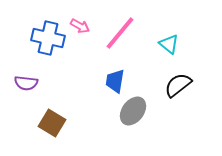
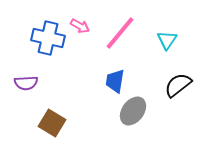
cyan triangle: moved 2 px left, 4 px up; rotated 25 degrees clockwise
purple semicircle: rotated 10 degrees counterclockwise
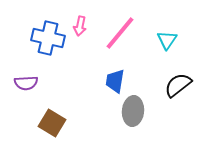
pink arrow: rotated 72 degrees clockwise
gray ellipse: rotated 32 degrees counterclockwise
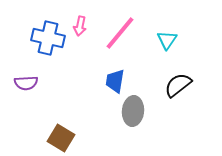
brown square: moved 9 px right, 15 px down
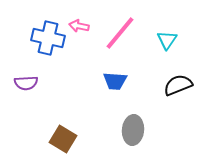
pink arrow: moved 1 px left; rotated 90 degrees clockwise
blue trapezoid: rotated 95 degrees counterclockwise
black semicircle: rotated 16 degrees clockwise
gray ellipse: moved 19 px down
brown square: moved 2 px right, 1 px down
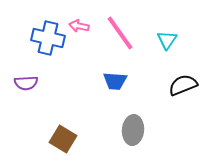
pink line: rotated 75 degrees counterclockwise
black semicircle: moved 5 px right
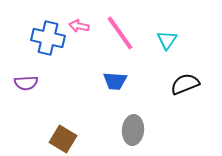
black semicircle: moved 2 px right, 1 px up
